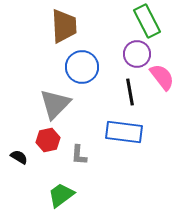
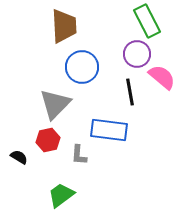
pink semicircle: rotated 12 degrees counterclockwise
blue rectangle: moved 15 px left, 2 px up
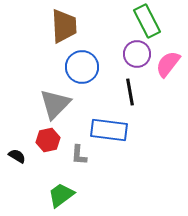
pink semicircle: moved 6 px right, 13 px up; rotated 92 degrees counterclockwise
black semicircle: moved 2 px left, 1 px up
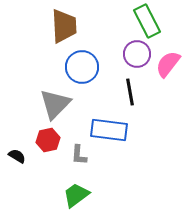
green trapezoid: moved 15 px right
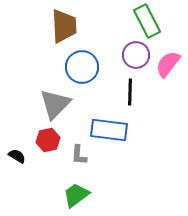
purple circle: moved 1 px left, 1 px down
black line: rotated 12 degrees clockwise
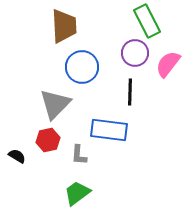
purple circle: moved 1 px left, 2 px up
green trapezoid: moved 1 px right, 2 px up
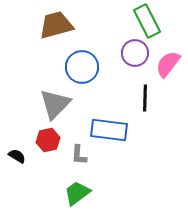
brown trapezoid: moved 8 px left, 1 px up; rotated 102 degrees counterclockwise
black line: moved 15 px right, 6 px down
